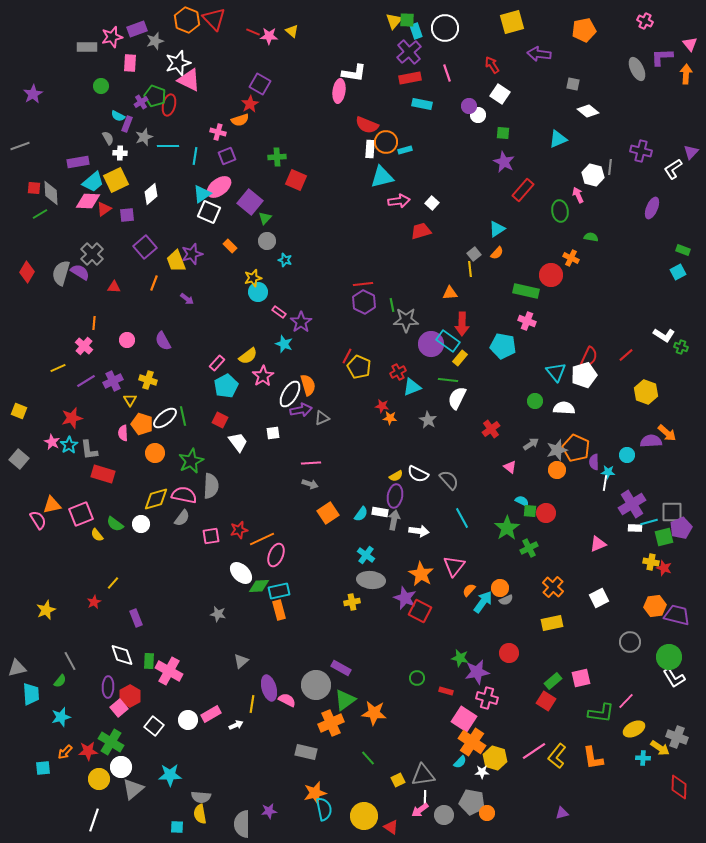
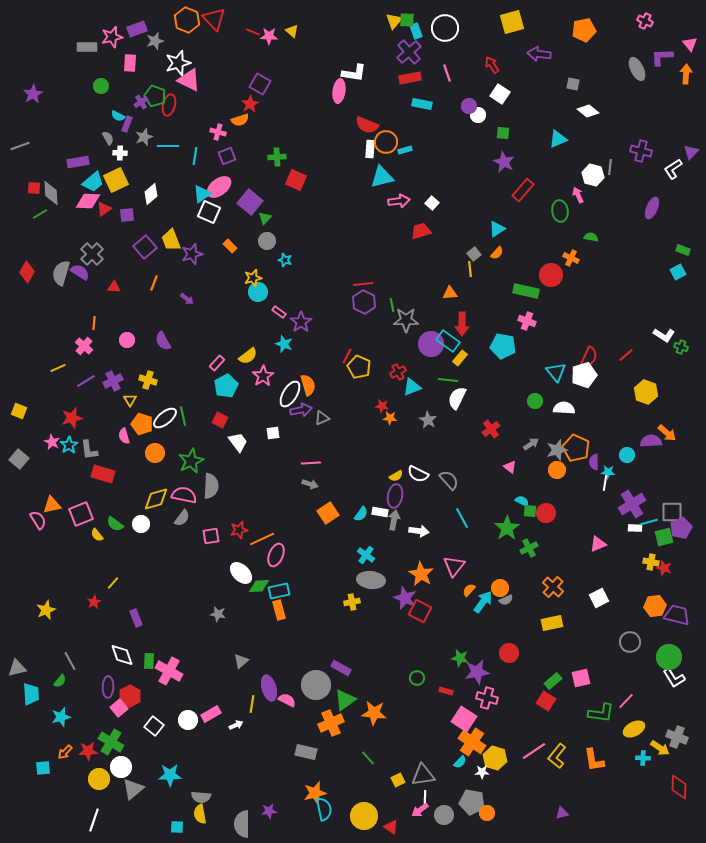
yellow trapezoid at (176, 261): moved 5 px left, 21 px up
pink semicircle at (123, 433): moved 1 px right, 3 px down; rotated 14 degrees counterclockwise
orange L-shape at (593, 758): moved 1 px right, 2 px down
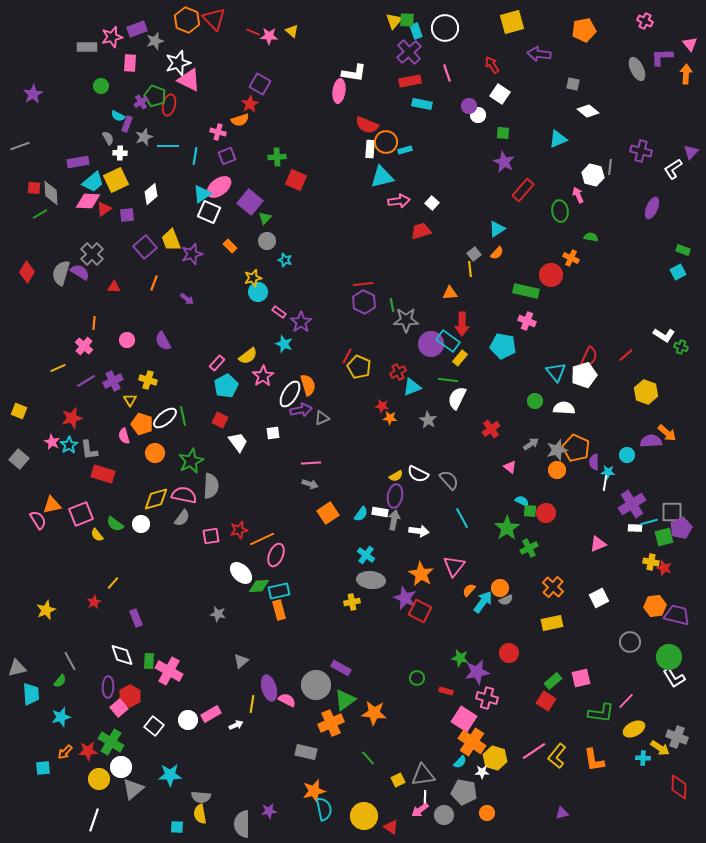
red rectangle at (410, 78): moved 3 px down
orange star at (315, 793): moved 1 px left, 2 px up
gray pentagon at (472, 802): moved 8 px left, 10 px up
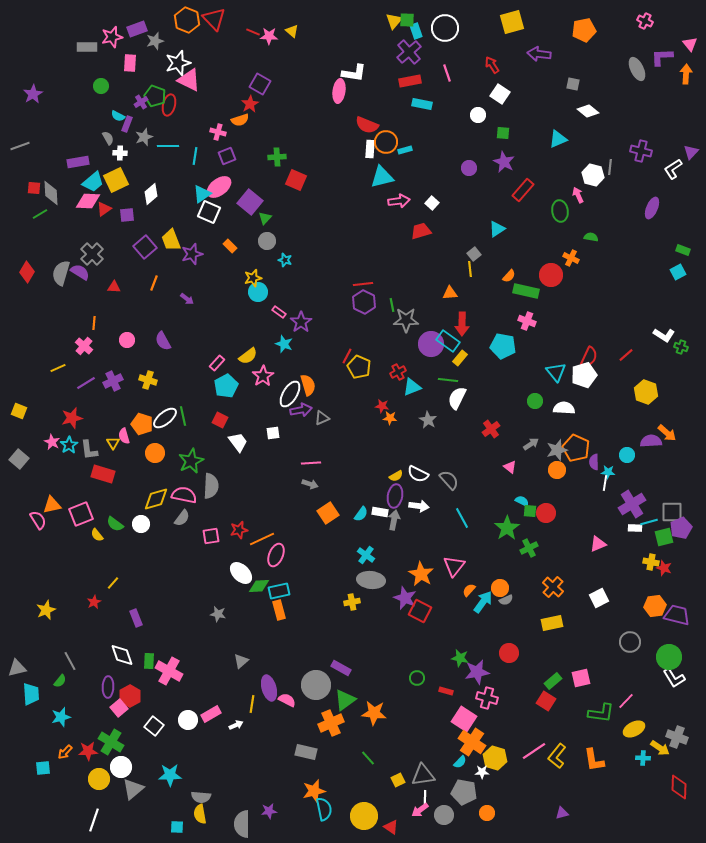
purple circle at (469, 106): moved 62 px down
orange semicircle at (497, 253): moved 12 px right, 23 px down
purple line at (86, 381): moved 2 px down
yellow triangle at (130, 400): moved 17 px left, 43 px down
white arrow at (419, 531): moved 25 px up
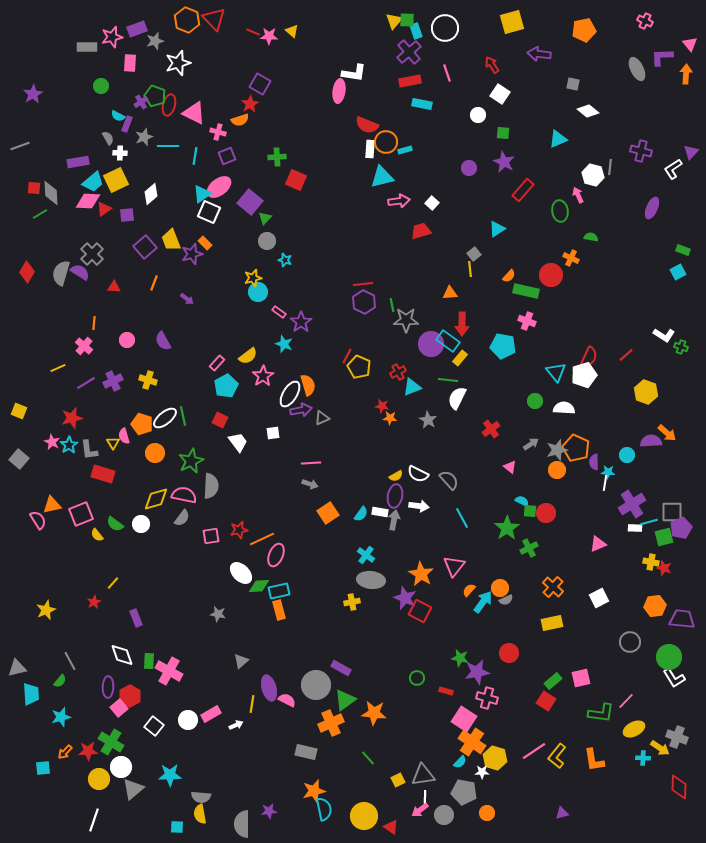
pink triangle at (189, 80): moved 5 px right, 33 px down
orange rectangle at (230, 246): moved 25 px left, 3 px up
purple trapezoid at (677, 615): moved 5 px right, 4 px down; rotated 8 degrees counterclockwise
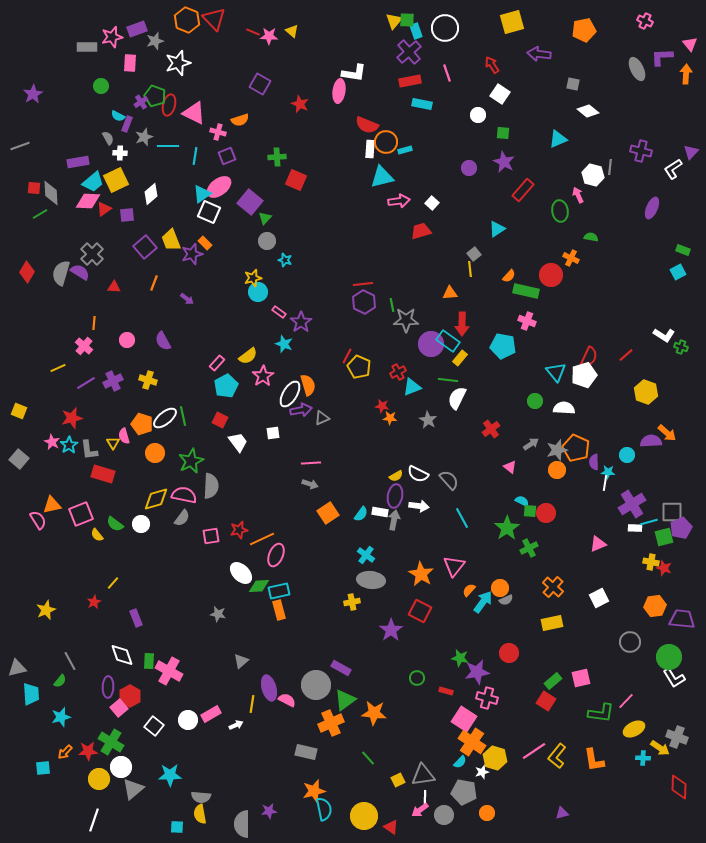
red star at (250, 104): moved 50 px right; rotated 18 degrees counterclockwise
purple star at (405, 598): moved 14 px left, 32 px down; rotated 15 degrees clockwise
white star at (482, 772): rotated 16 degrees counterclockwise
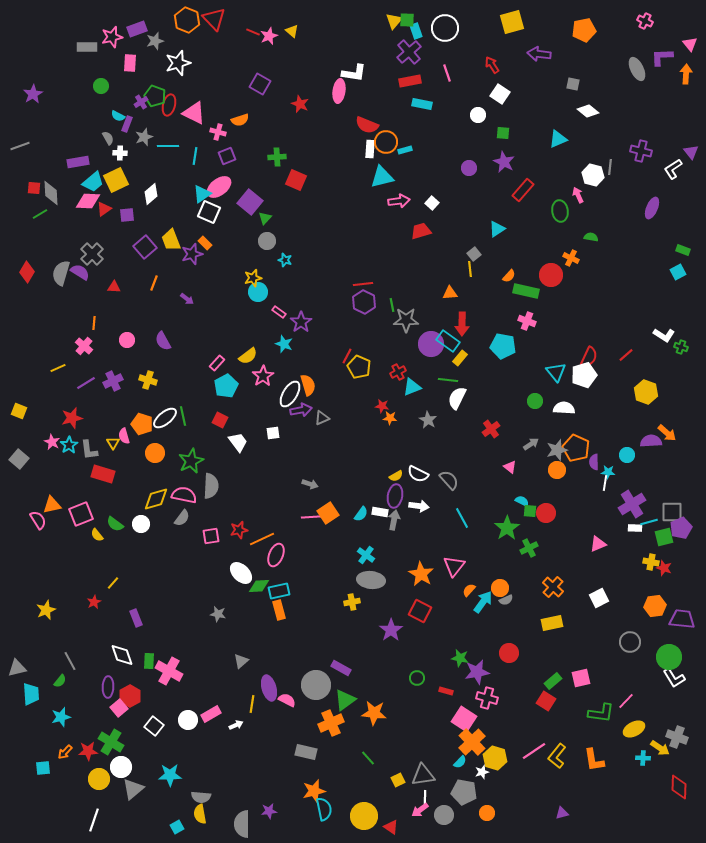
pink star at (269, 36): rotated 24 degrees counterclockwise
purple triangle at (691, 152): rotated 21 degrees counterclockwise
pink line at (311, 463): moved 54 px down
orange cross at (472, 742): rotated 12 degrees clockwise
cyan square at (177, 827): rotated 32 degrees counterclockwise
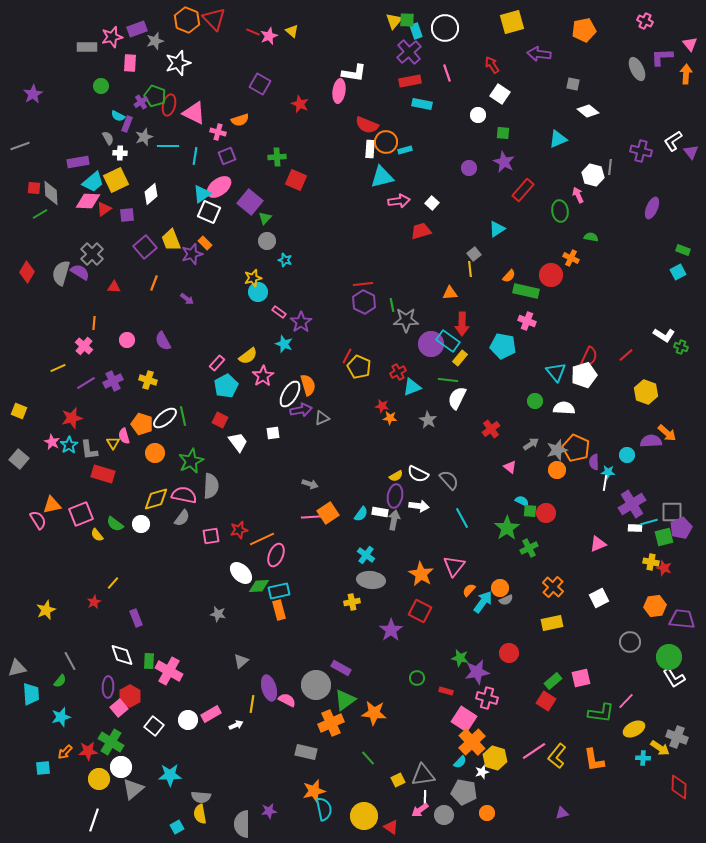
white L-shape at (673, 169): moved 28 px up
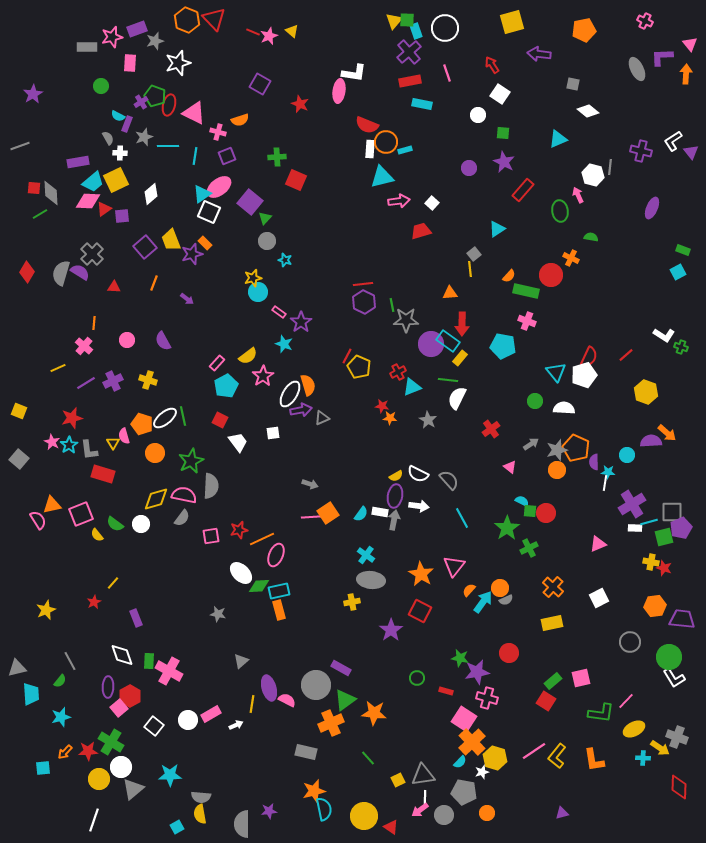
purple square at (127, 215): moved 5 px left, 1 px down
